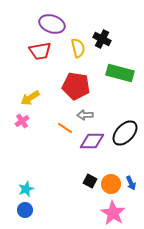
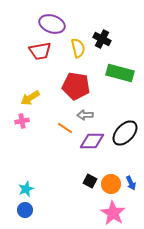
pink cross: rotated 24 degrees clockwise
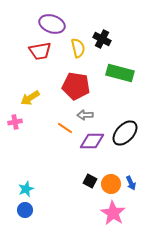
pink cross: moved 7 px left, 1 px down
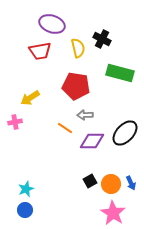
black square: rotated 32 degrees clockwise
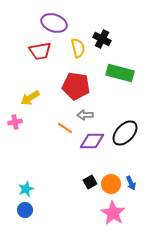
purple ellipse: moved 2 px right, 1 px up
black square: moved 1 px down
